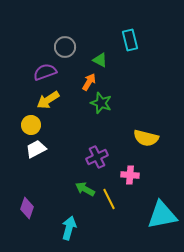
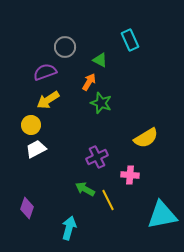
cyan rectangle: rotated 10 degrees counterclockwise
yellow semicircle: rotated 45 degrees counterclockwise
yellow line: moved 1 px left, 1 px down
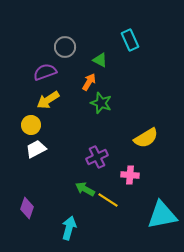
yellow line: rotated 30 degrees counterclockwise
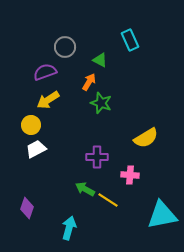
purple cross: rotated 25 degrees clockwise
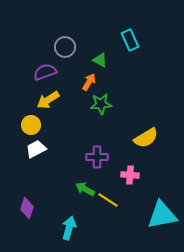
green star: moved 1 px down; rotated 25 degrees counterclockwise
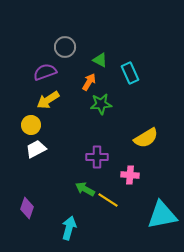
cyan rectangle: moved 33 px down
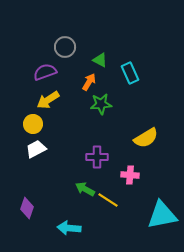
yellow circle: moved 2 px right, 1 px up
cyan arrow: rotated 100 degrees counterclockwise
